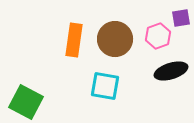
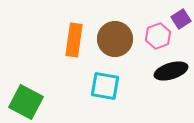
purple square: moved 1 px down; rotated 24 degrees counterclockwise
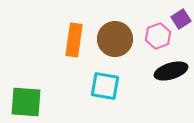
green square: rotated 24 degrees counterclockwise
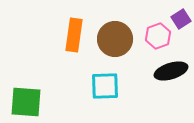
orange rectangle: moved 5 px up
cyan square: rotated 12 degrees counterclockwise
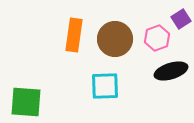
pink hexagon: moved 1 px left, 2 px down
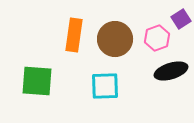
green square: moved 11 px right, 21 px up
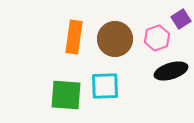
orange rectangle: moved 2 px down
green square: moved 29 px right, 14 px down
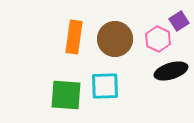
purple square: moved 2 px left, 2 px down
pink hexagon: moved 1 px right, 1 px down; rotated 15 degrees counterclockwise
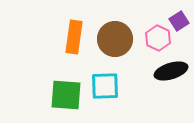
pink hexagon: moved 1 px up
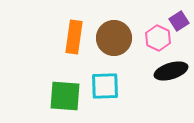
brown circle: moved 1 px left, 1 px up
green square: moved 1 px left, 1 px down
